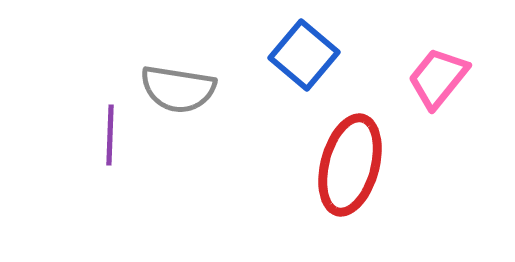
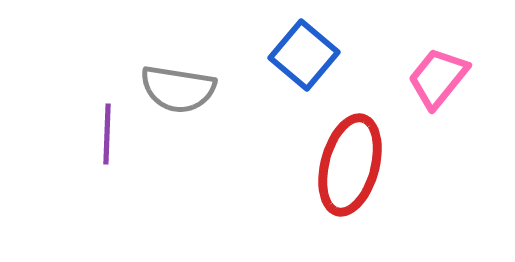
purple line: moved 3 px left, 1 px up
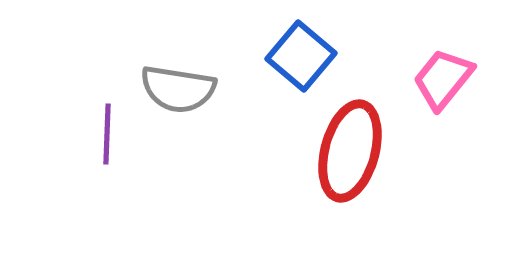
blue square: moved 3 px left, 1 px down
pink trapezoid: moved 5 px right, 1 px down
red ellipse: moved 14 px up
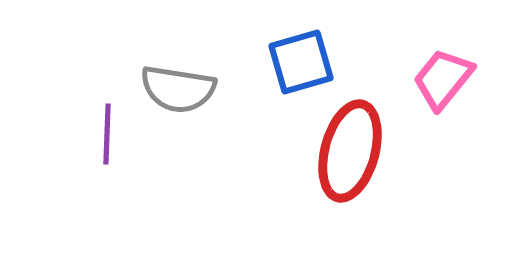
blue square: moved 6 px down; rotated 34 degrees clockwise
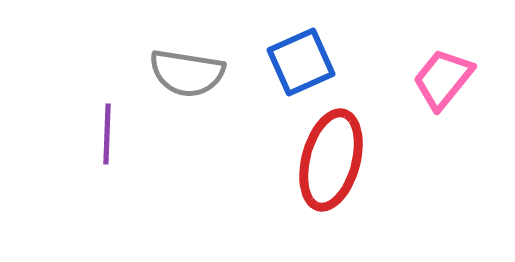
blue square: rotated 8 degrees counterclockwise
gray semicircle: moved 9 px right, 16 px up
red ellipse: moved 19 px left, 9 px down
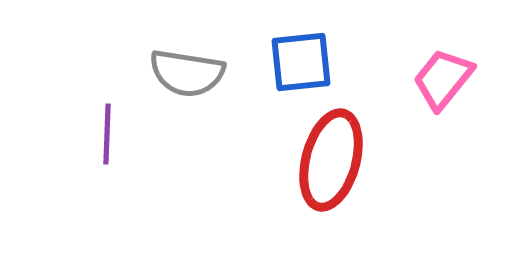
blue square: rotated 18 degrees clockwise
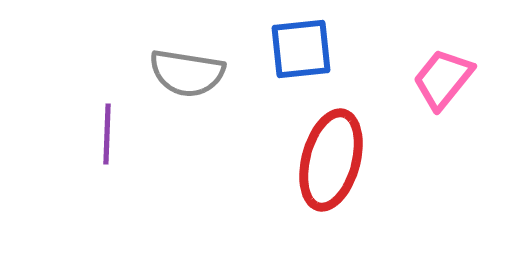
blue square: moved 13 px up
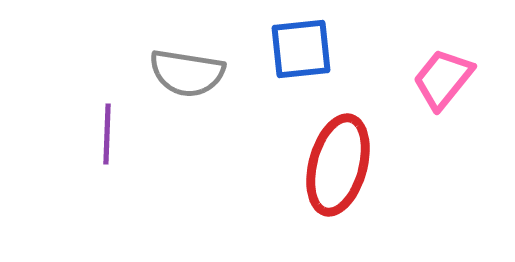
red ellipse: moved 7 px right, 5 px down
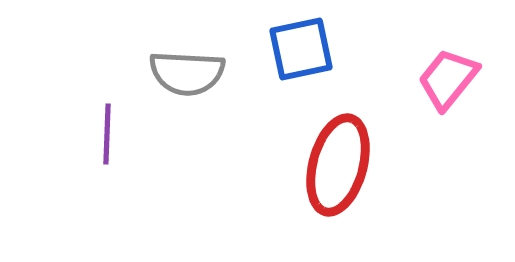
blue square: rotated 6 degrees counterclockwise
gray semicircle: rotated 6 degrees counterclockwise
pink trapezoid: moved 5 px right
